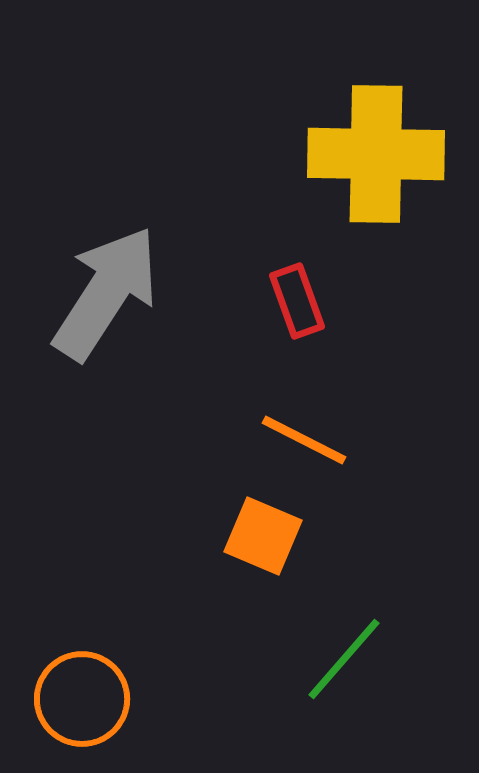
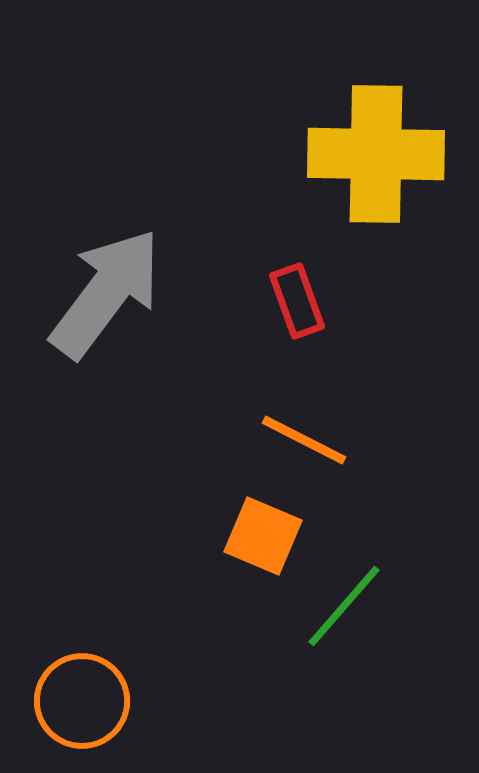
gray arrow: rotated 4 degrees clockwise
green line: moved 53 px up
orange circle: moved 2 px down
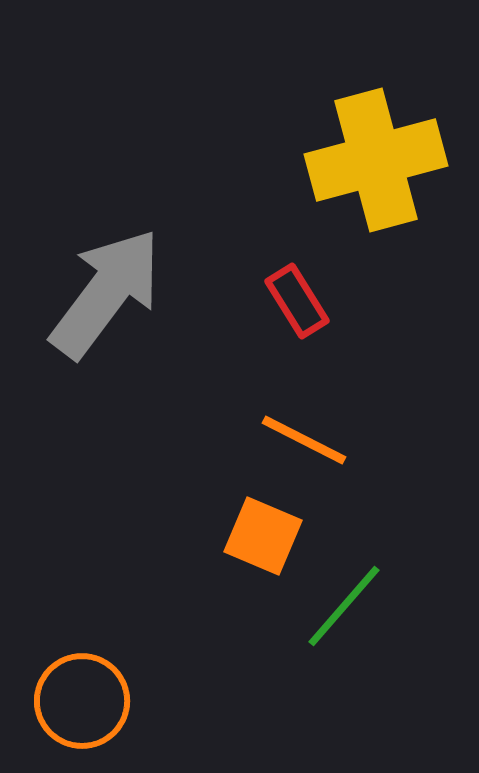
yellow cross: moved 6 px down; rotated 16 degrees counterclockwise
red rectangle: rotated 12 degrees counterclockwise
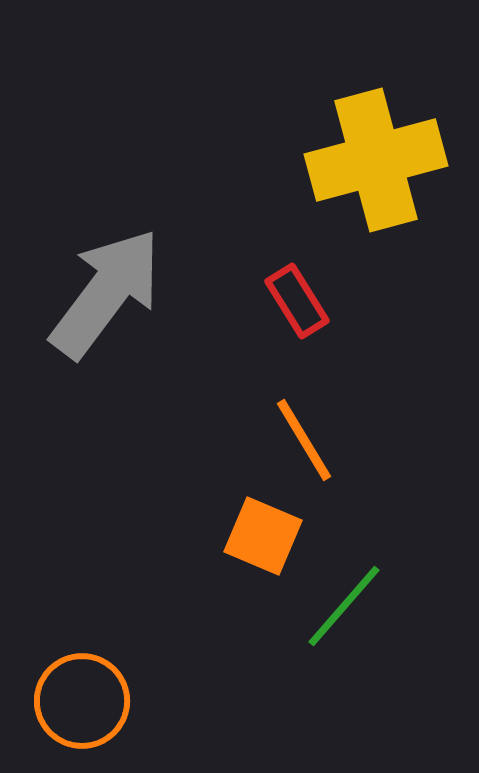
orange line: rotated 32 degrees clockwise
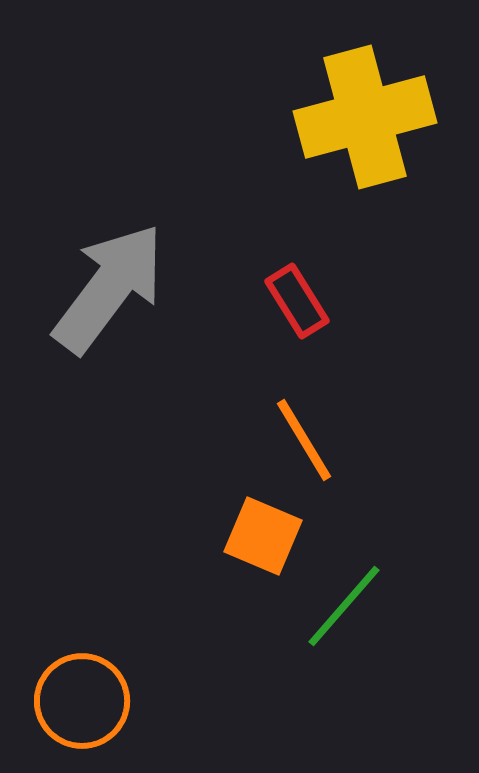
yellow cross: moved 11 px left, 43 px up
gray arrow: moved 3 px right, 5 px up
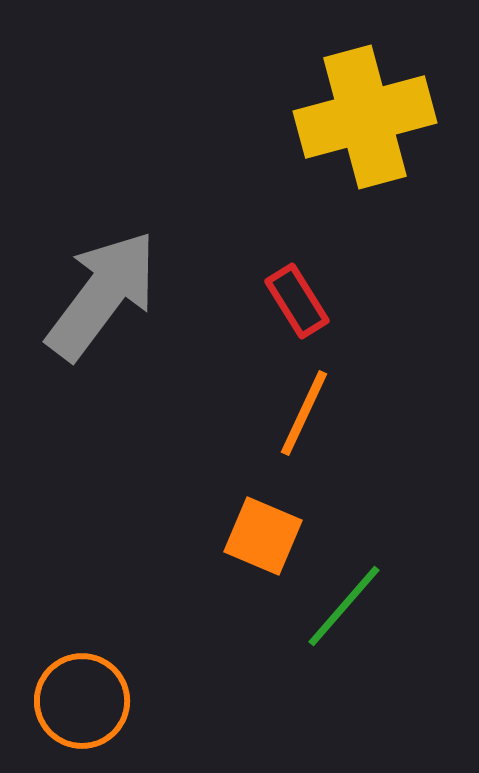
gray arrow: moved 7 px left, 7 px down
orange line: moved 27 px up; rotated 56 degrees clockwise
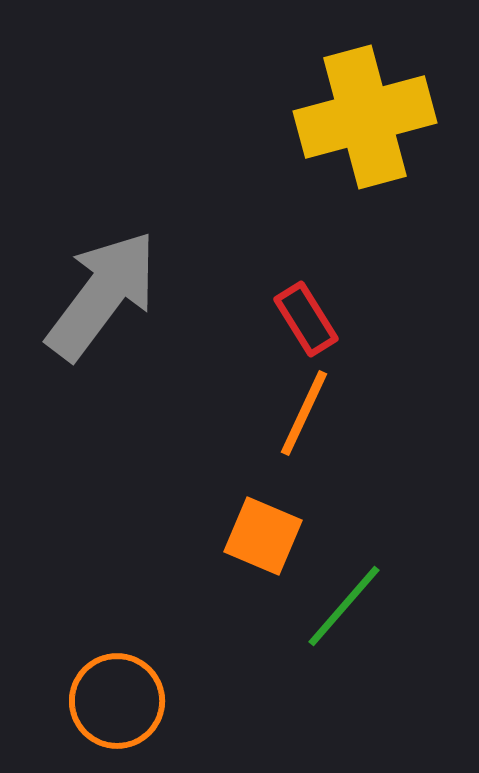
red rectangle: moved 9 px right, 18 px down
orange circle: moved 35 px right
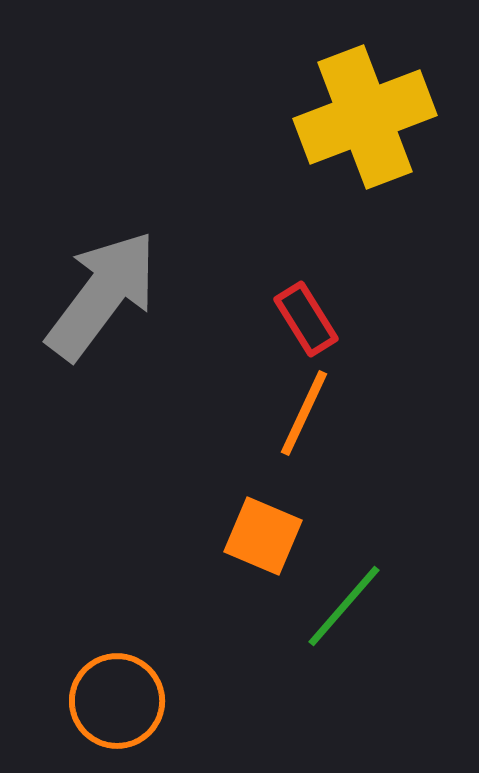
yellow cross: rotated 6 degrees counterclockwise
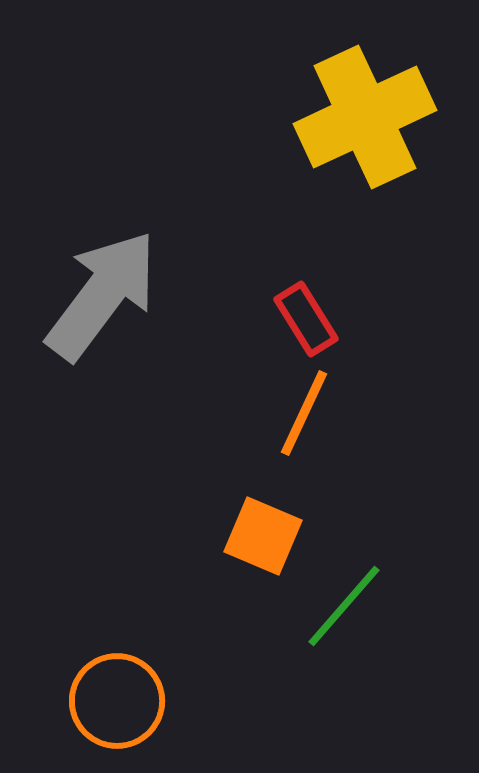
yellow cross: rotated 4 degrees counterclockwise
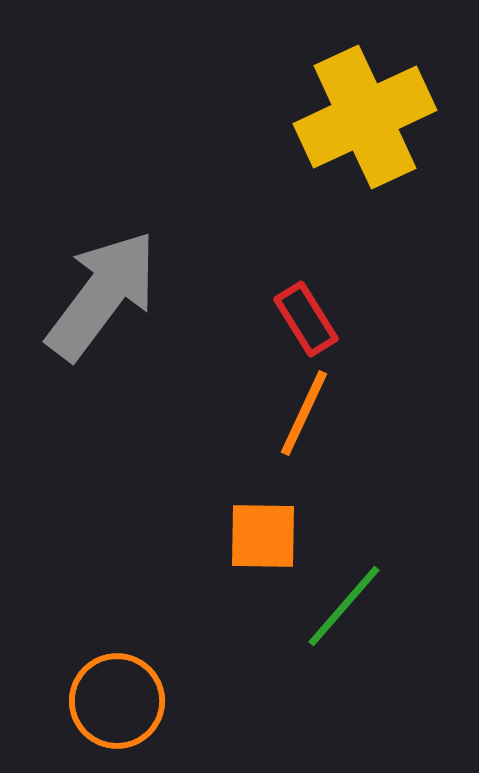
orange square: rotated 22 degrees counterclockwise
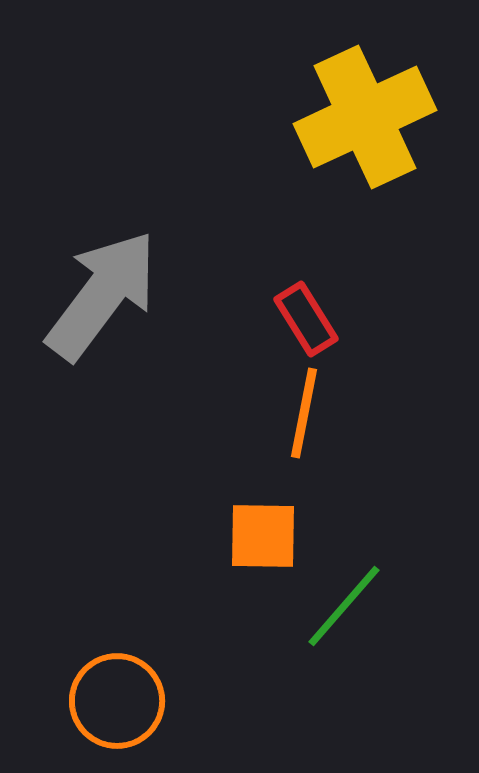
orange line: rotated 14 degrees counterclockwise
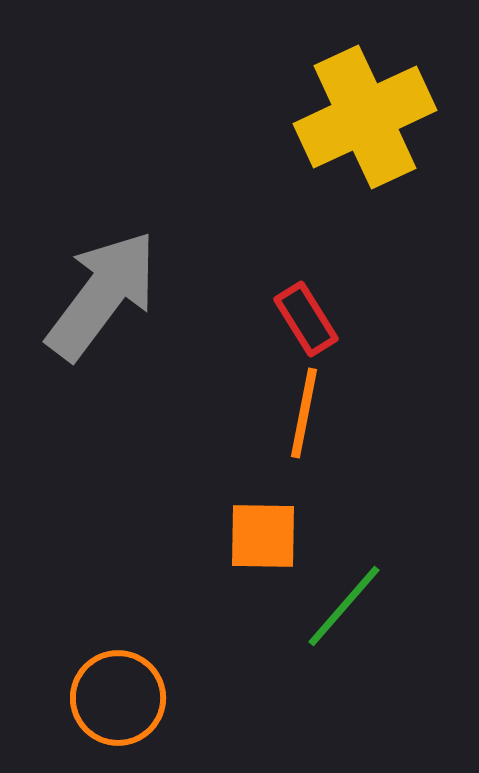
orange circle: moved 1 px right, 3 px up
